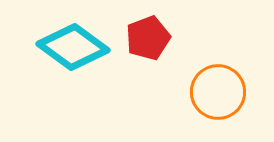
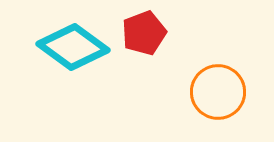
red pentagon: moved 4 px left, 5 px up
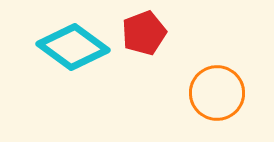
orange circle: moved 1 px left, 1 px down
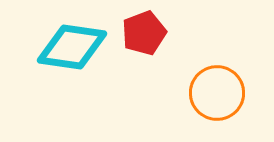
cyan diamond: moved 1 px left; rotated 28 degrees counterclockwise
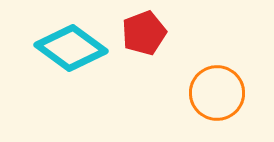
cyan diamond: moved 1 px left, 1 px down; rotated 28 degrees clockwise
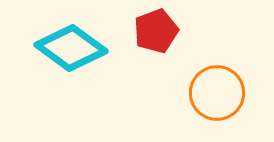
red pentagon: moved 12 px right, 2 px up
